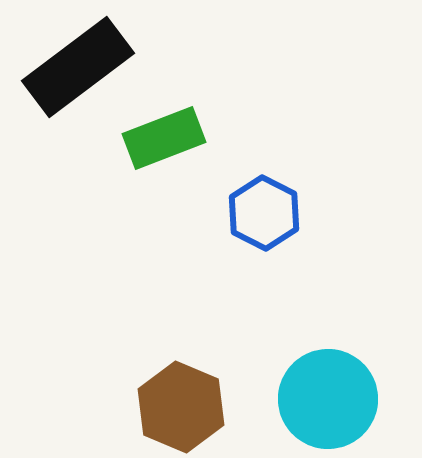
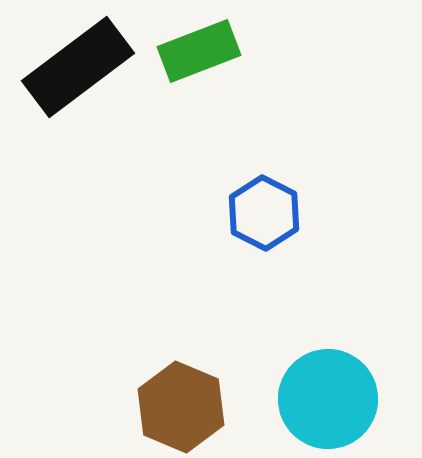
green rectangle: moved 35 px right, 87 px up
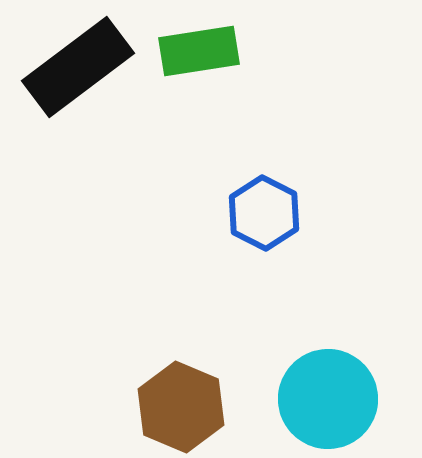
green rectangle: rotated 12 degrees clockwise
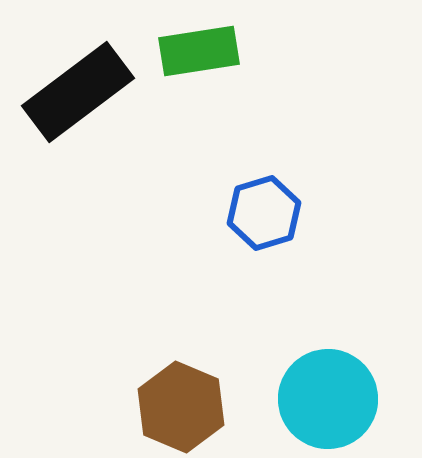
black rectangle: moved 25 px down
blue hexagon: rotated 16 degrees clockwise
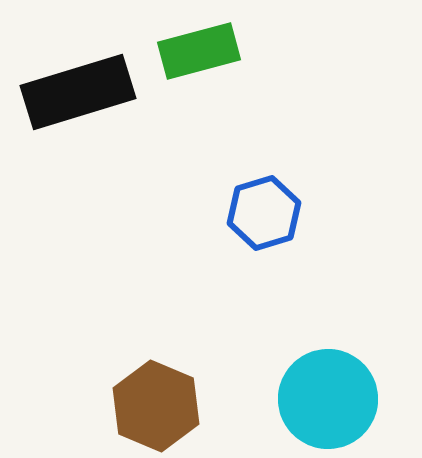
green rectangle: rotated 6 degrees counterclockwise
black rectangle: rotated 20 degrees clockwise
brown hexagon: moved 25 px left, 1 px up
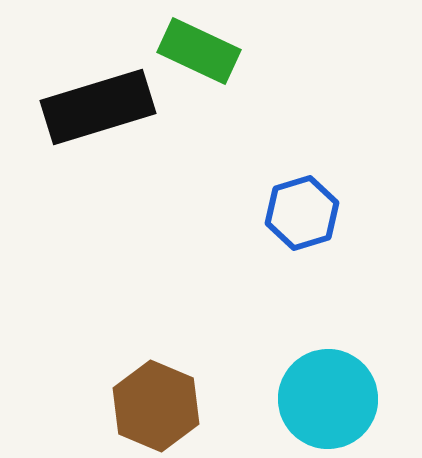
green rectangle: rotated 40 degrees clockwise
black rectangle: moved 20 px right, 15 px down
blue hexagon: moved 38 px right
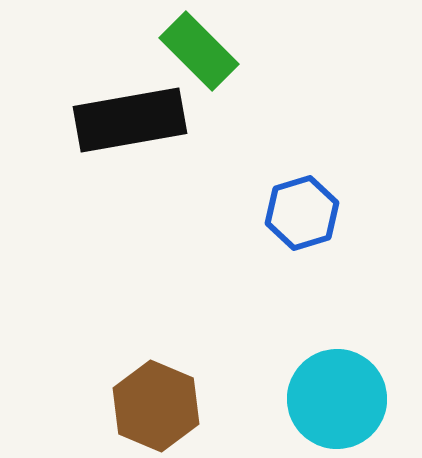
green rectangle: rotated 20 degrees clockwise
black rectangle: moved 32 px right, 13 px down; rotated 7 degrees clockwise
cyan circle: moved 9 px right
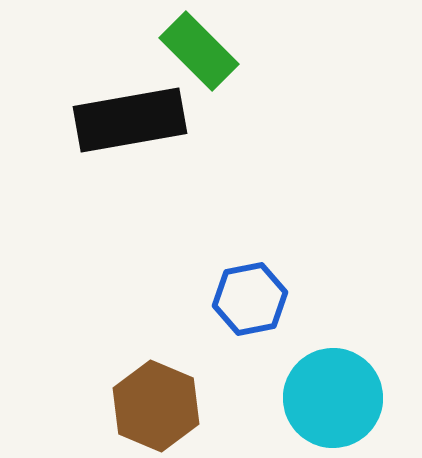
blue hexagon: moved 52 px left, 86 px down; rotated 6 degrees clockwise
cyan circle: moved 4 px left, 1 px up
